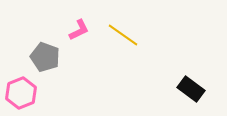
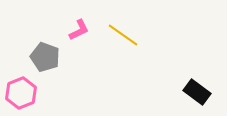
black rectangle: moved 6 px right, 3 px down
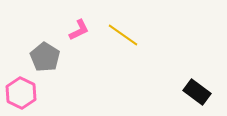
gray pentagon: rotated 12 degrees clockwise
pink hexagon: rotated 12 degrees counterclockwise
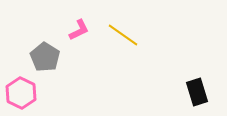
black rectangle: rotated 36 degrees clockwise
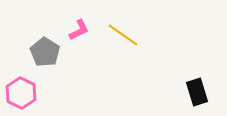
gray pentagon: moved 5 px up
